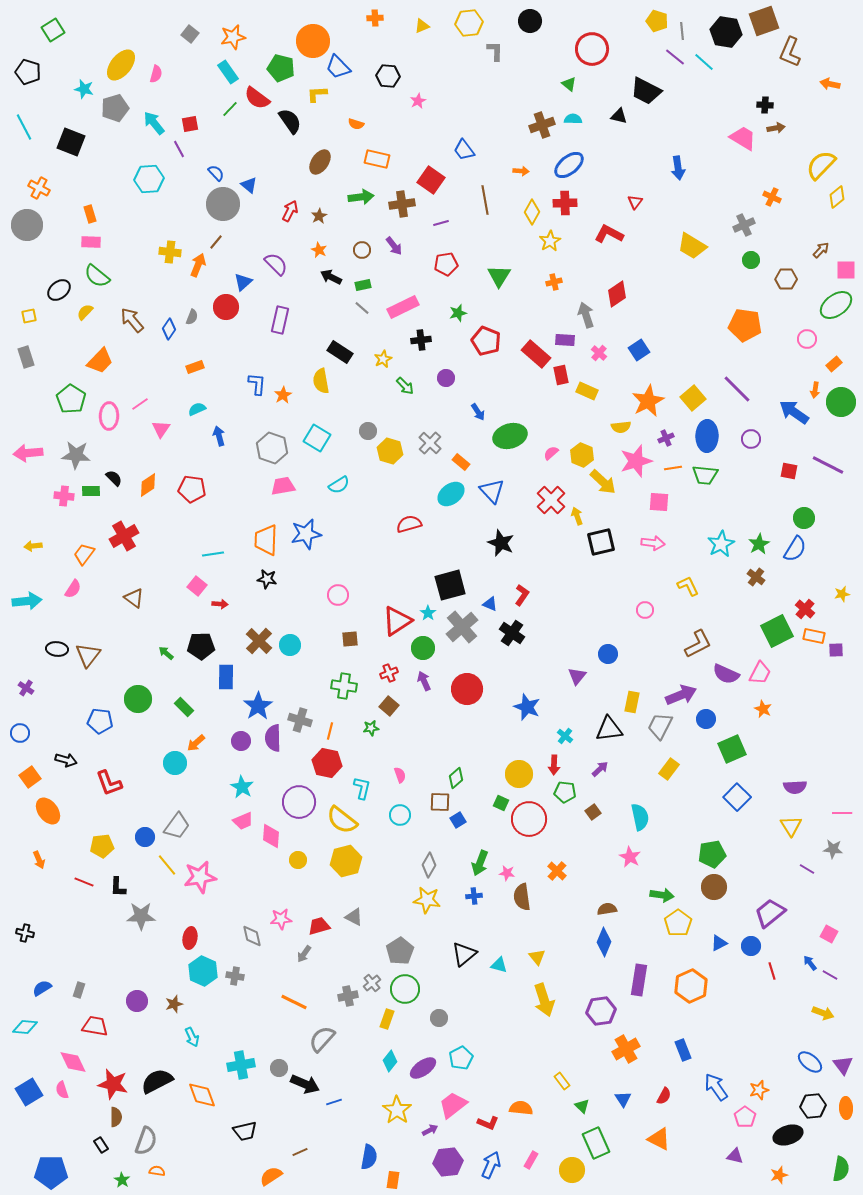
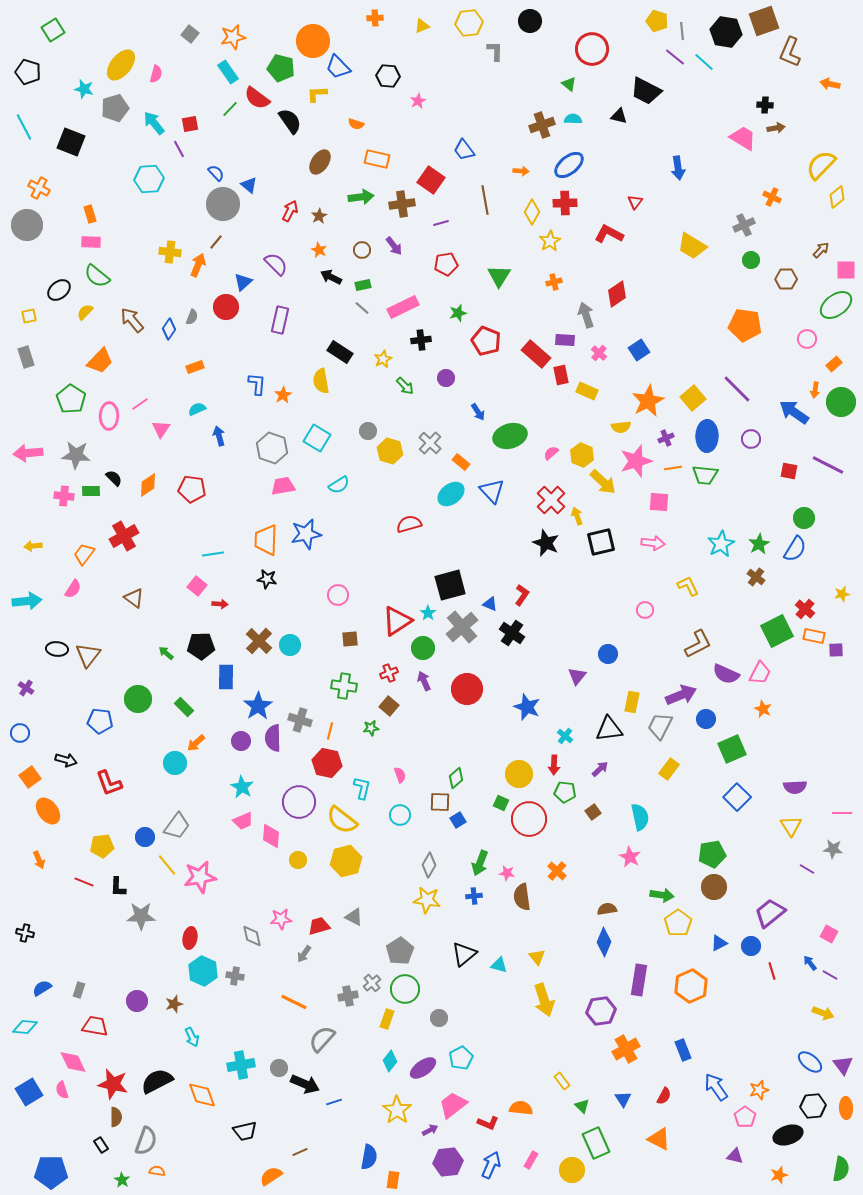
black star at (501, 543): moved 45 px right
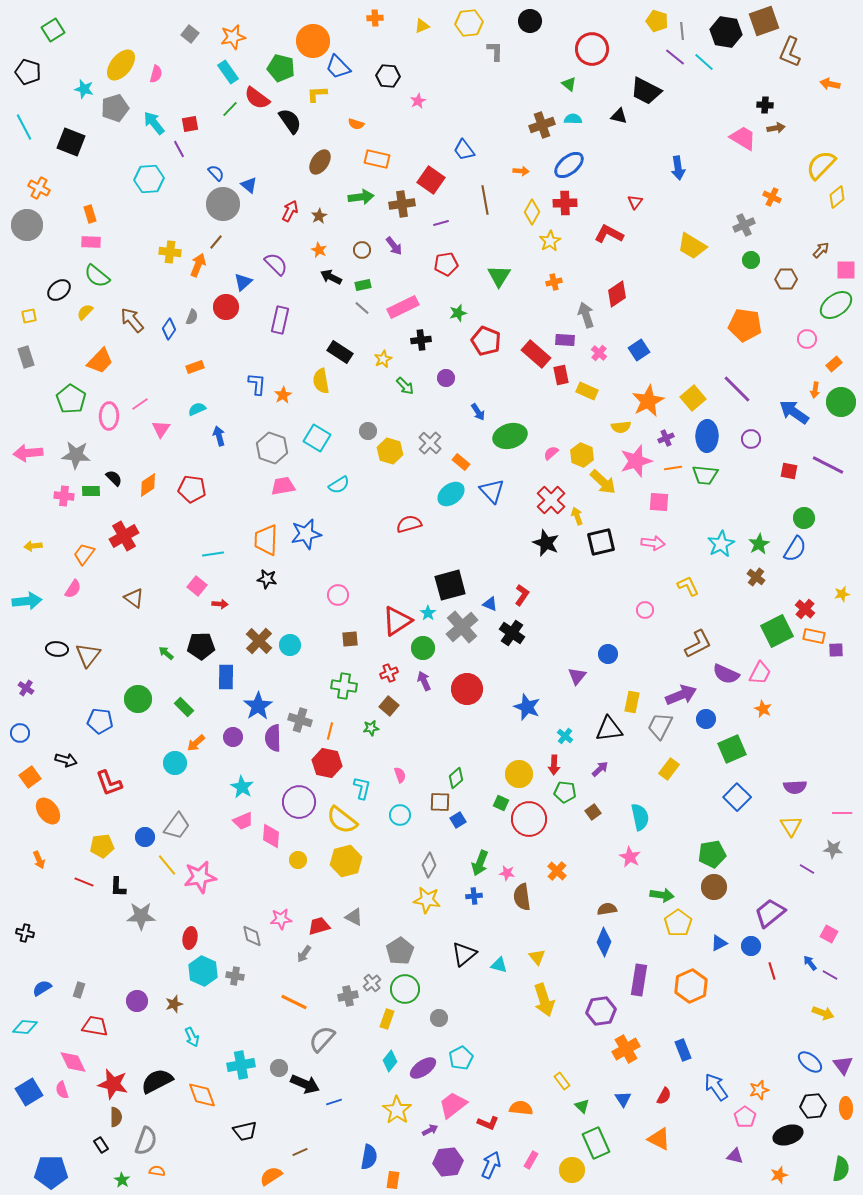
purple circle at (241, 741): moved 8 px left, 4 px up
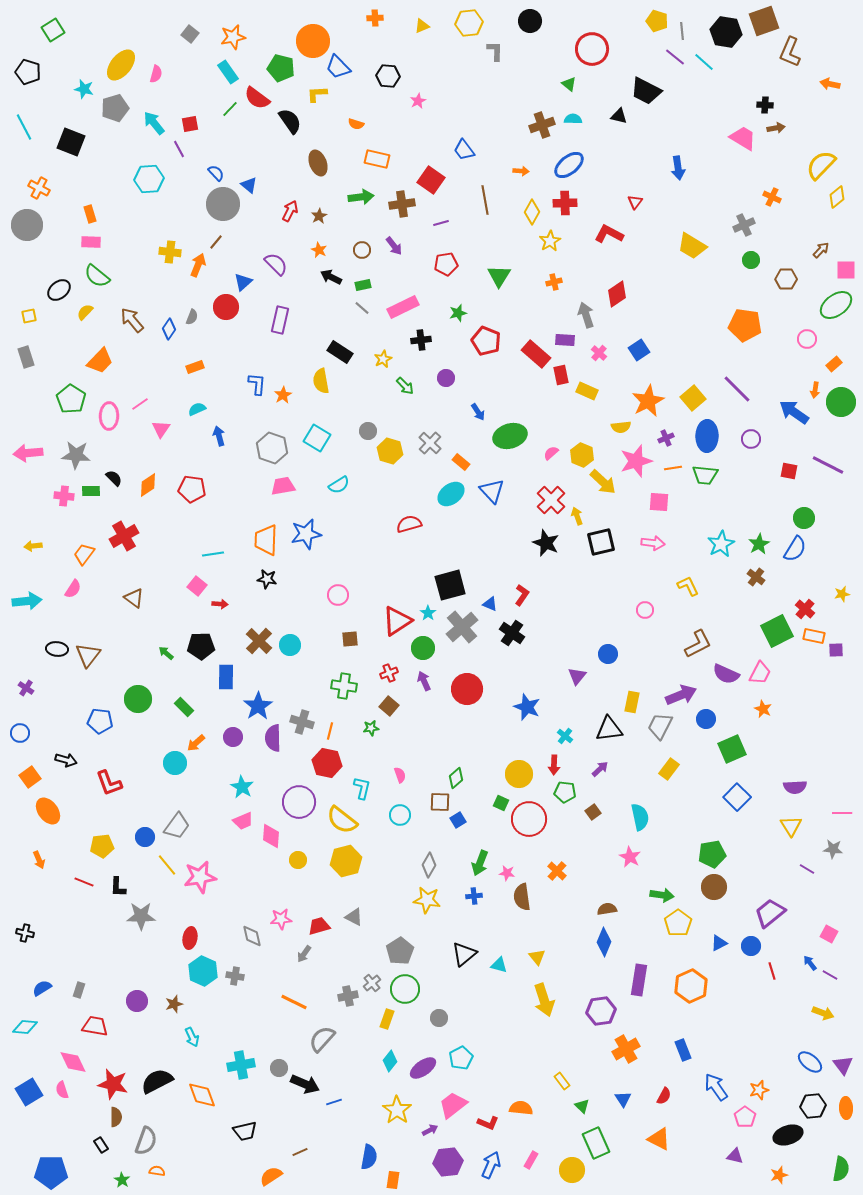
brown ellipse at (320, 162): moved 2 px left, 1 px down; rotated 55 degrees counterclockwise
gray cross at (300, 720): moved 2 px right, 2 px down
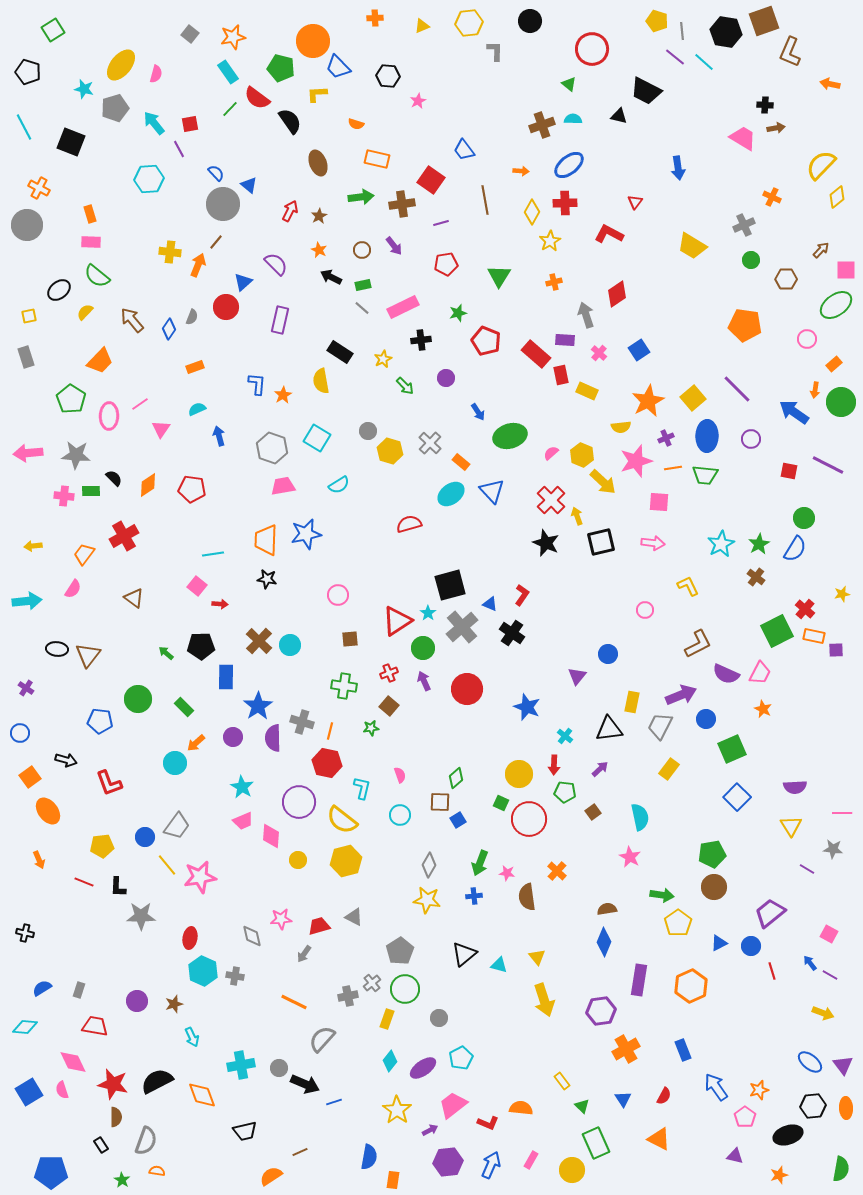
brown semicircle at (522, 897): moved 5 px right
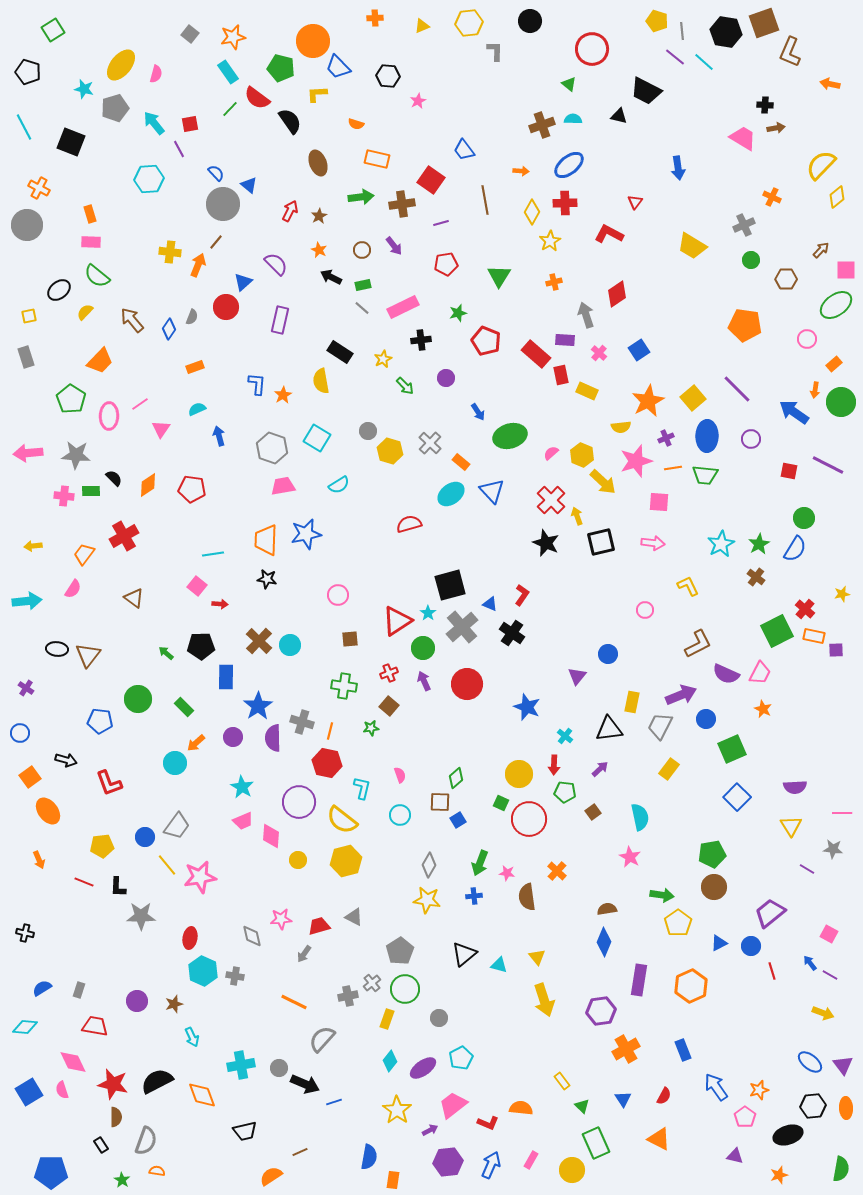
brown square at (764, 21): moved 2 px down
red circle at (467, 689): moved 5 px up
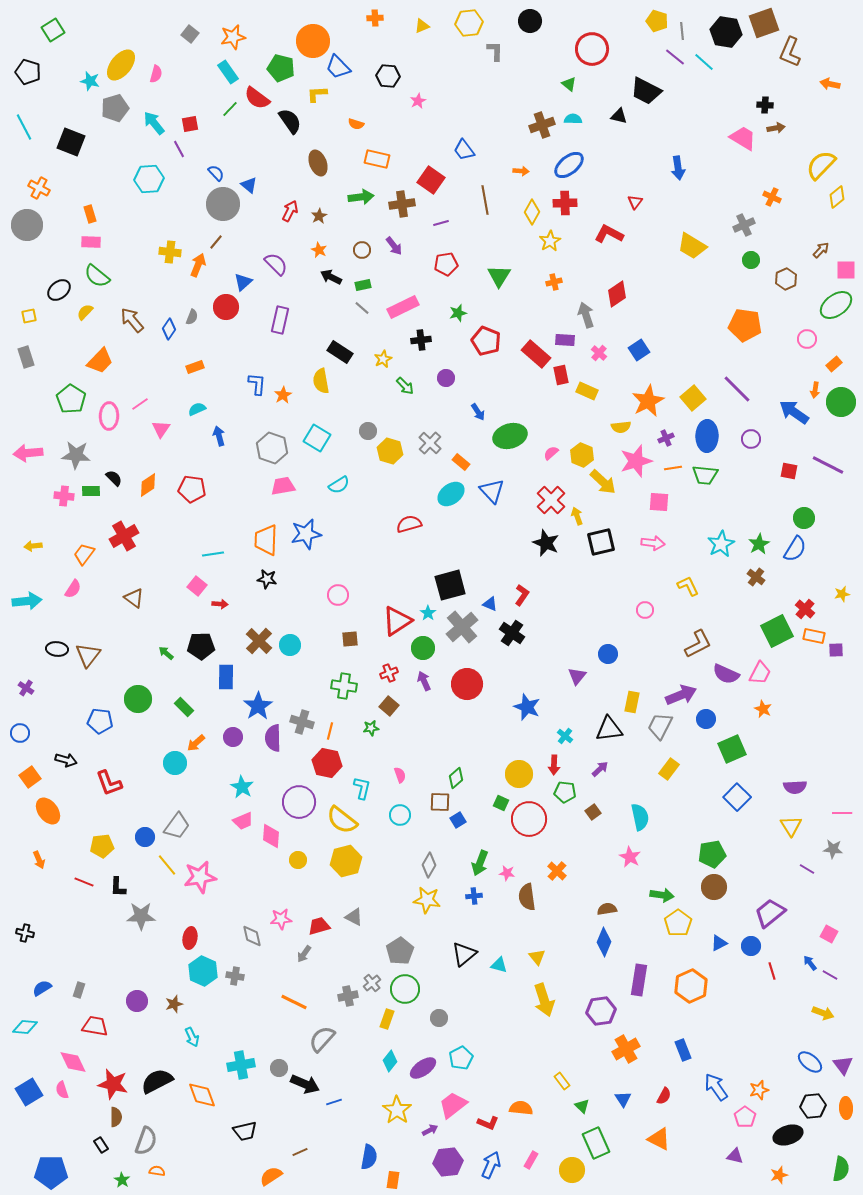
cyan star at (84, 89): moved 6 px right, 8 px up
brown hexagon at (786, 279): rotated 25 degrees counterclockwise
